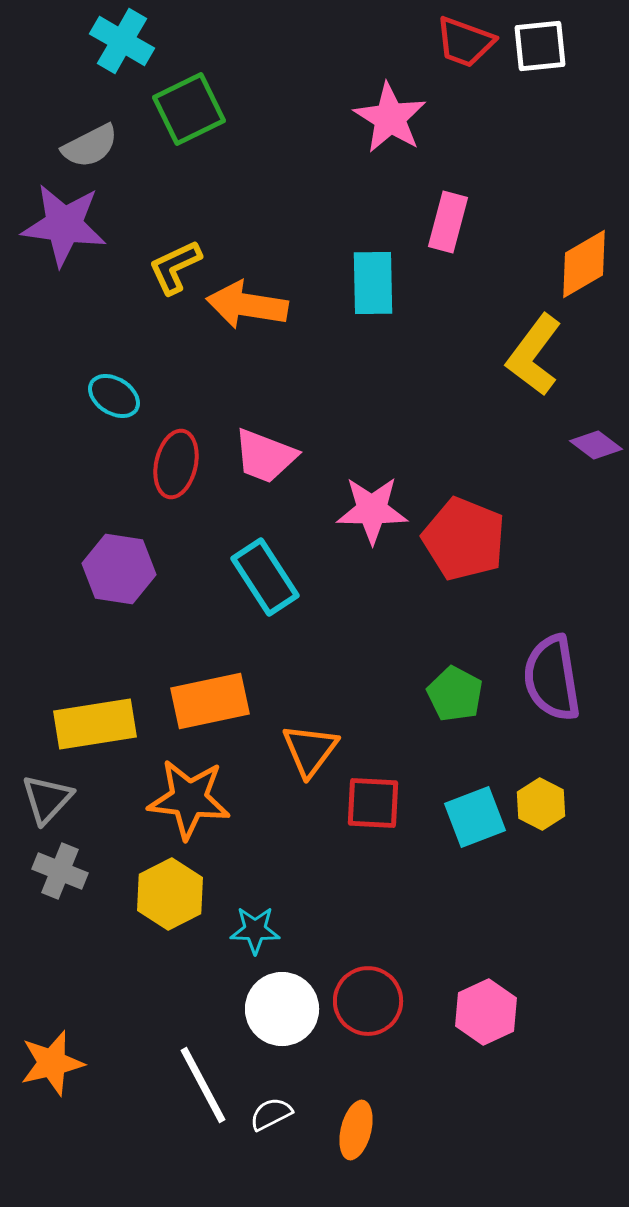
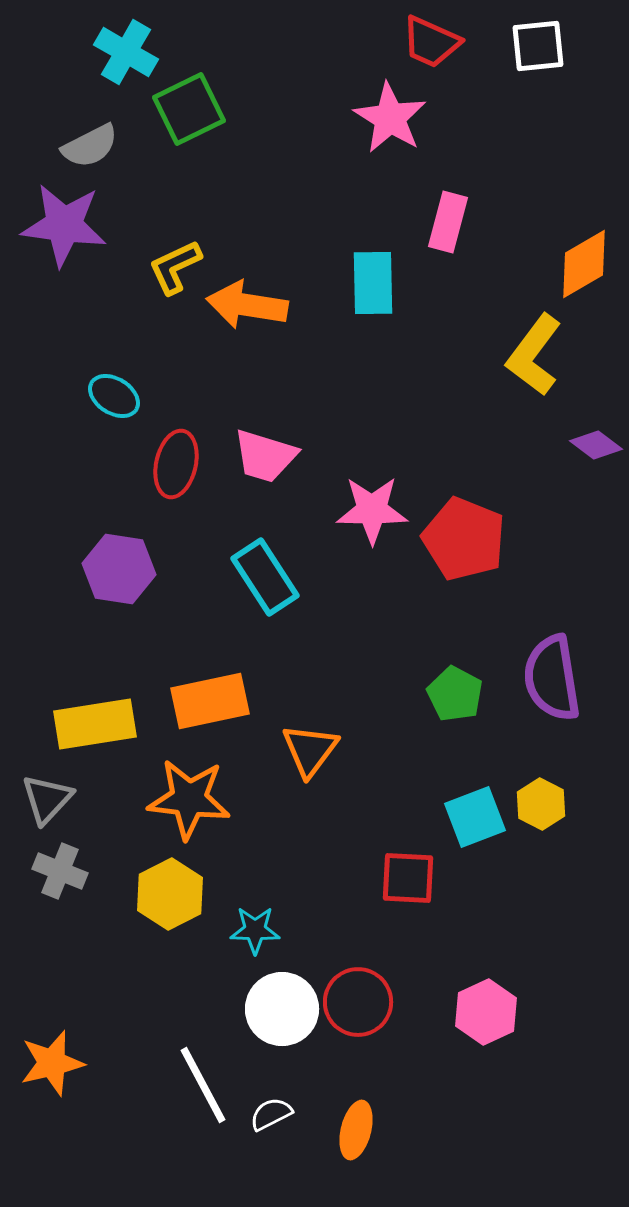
cyan cross at (122, 41): moved 4 px right, 11 px down
red trapezoid at (465, 42): moved 34 px left; rotated 4 degrees clockwise
white square at (540, 46): moved 2 px left
pink trapezoid at (265, 456): rotated 4 degrees counterclockwise
red square at (373, 803): moved 35 px right, 75 px down
red circle at (368, 1001): moved 10 px left, 1 px down
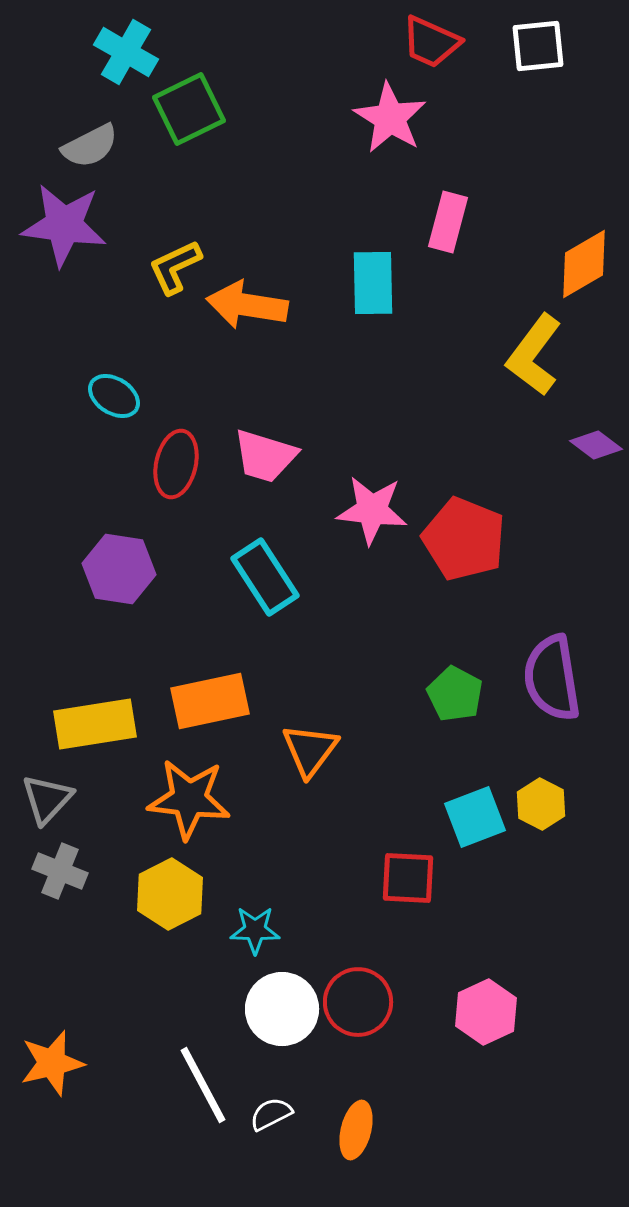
pink star at (372, 510): rotated 6 degrees clockwise
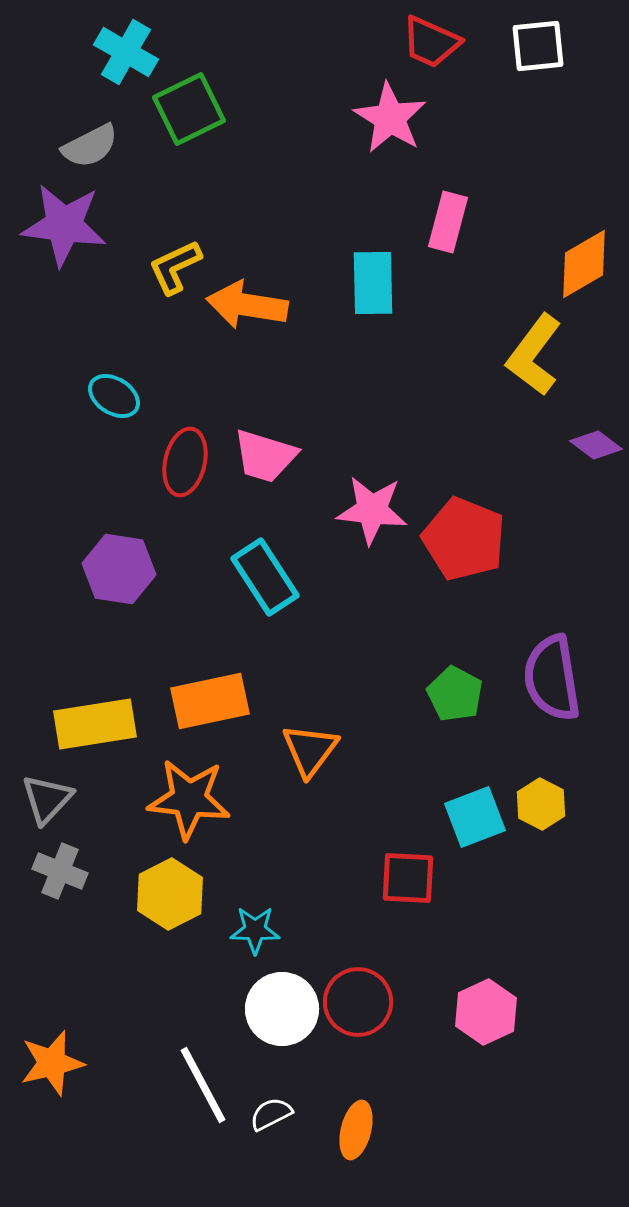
red ellipse at (176, 464): moved 9 px right, 2 px up
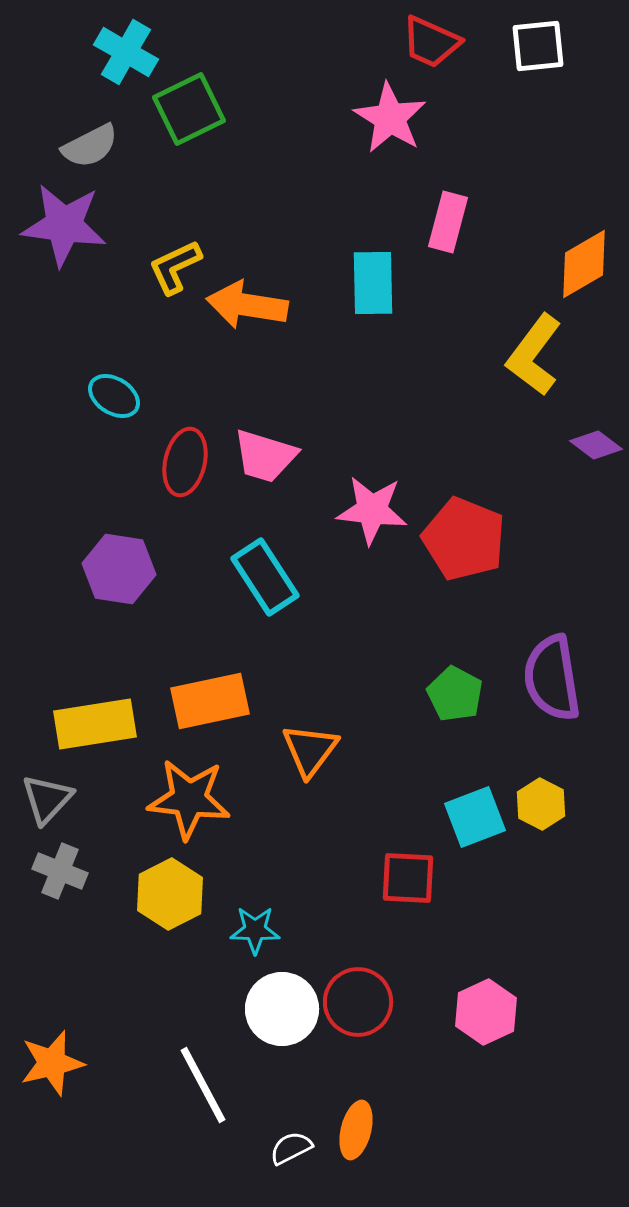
white semicircle at (271, 1114): moved 20 px right, 34 px down
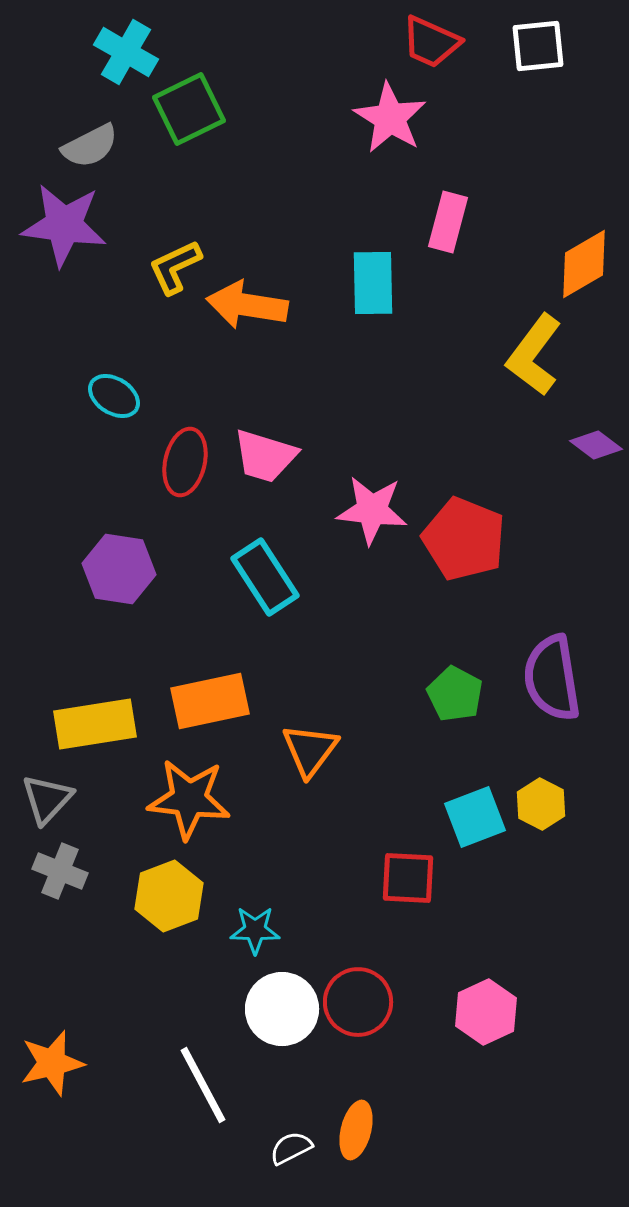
yellow hexagon at (170, 894): moved 1 px left, 2 px down; rotated 6 degrees clockwise
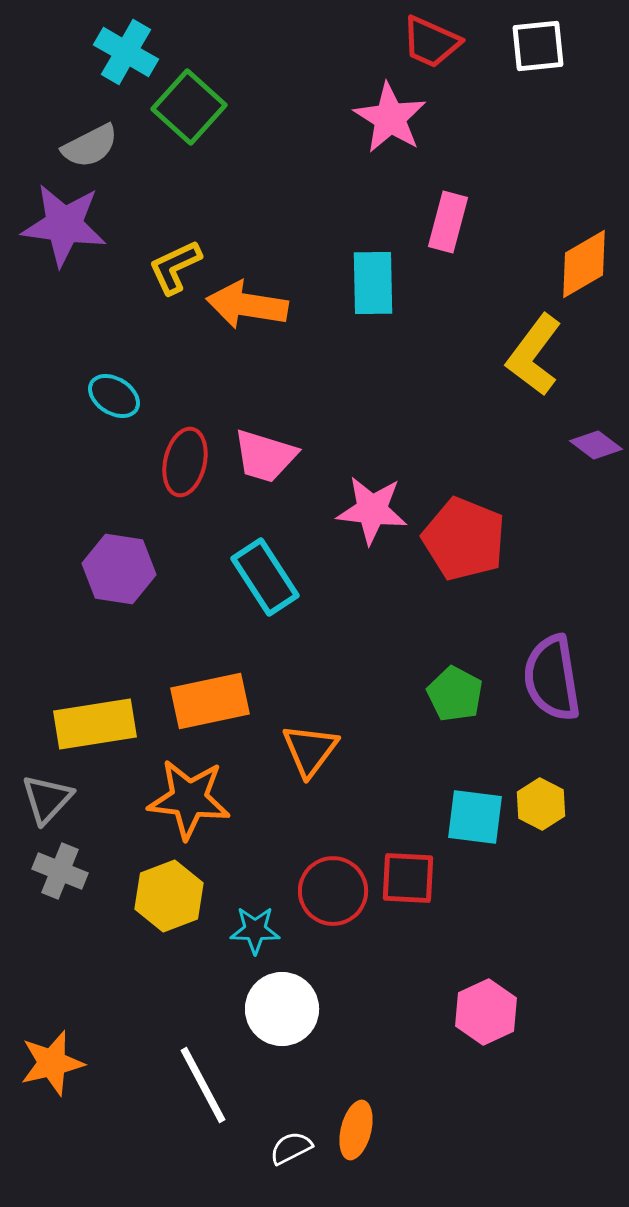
green square at (189, 109): moved 2 px up; rotated 22 degrees counterclockwise
cyan square at (475, 817): rotated 28 degrees clockwise
red circle at (358, 1002): moved 25 px left, 111 px up
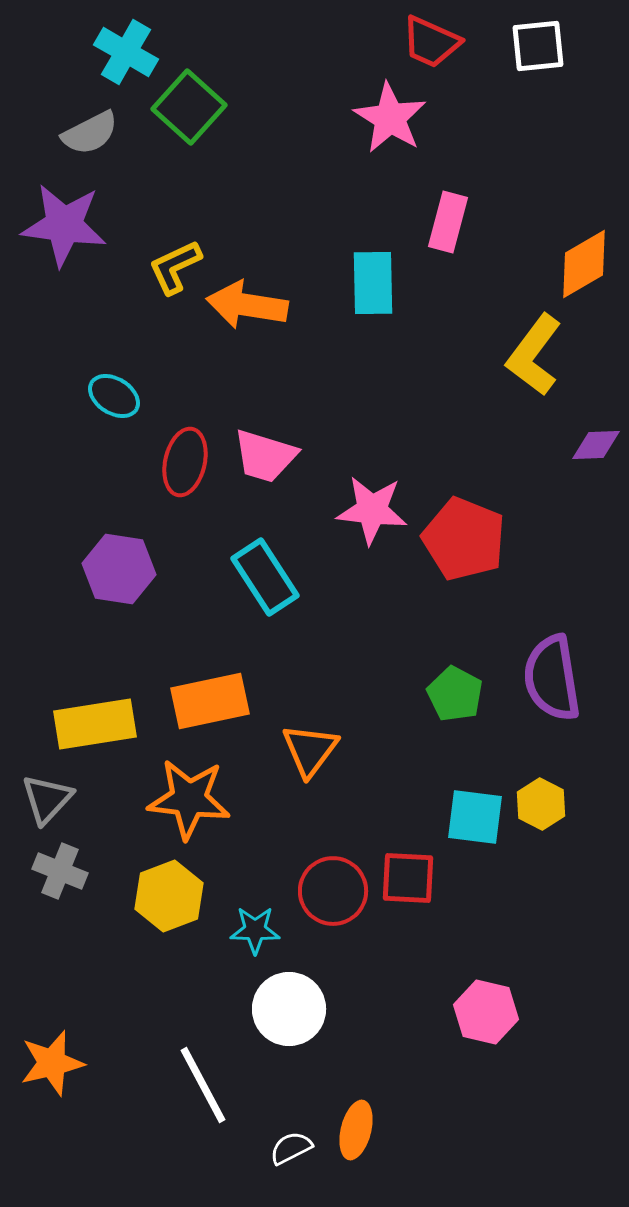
gray semicircle at (90, 146): moved 13 px up
purple diamond at (596, 445): rotated 39 degrees counterclockwise
white circle at (282, 1009): moved 7 px right
pink hexagon at (486, 1012): rotated 22 degrees counterclockwise
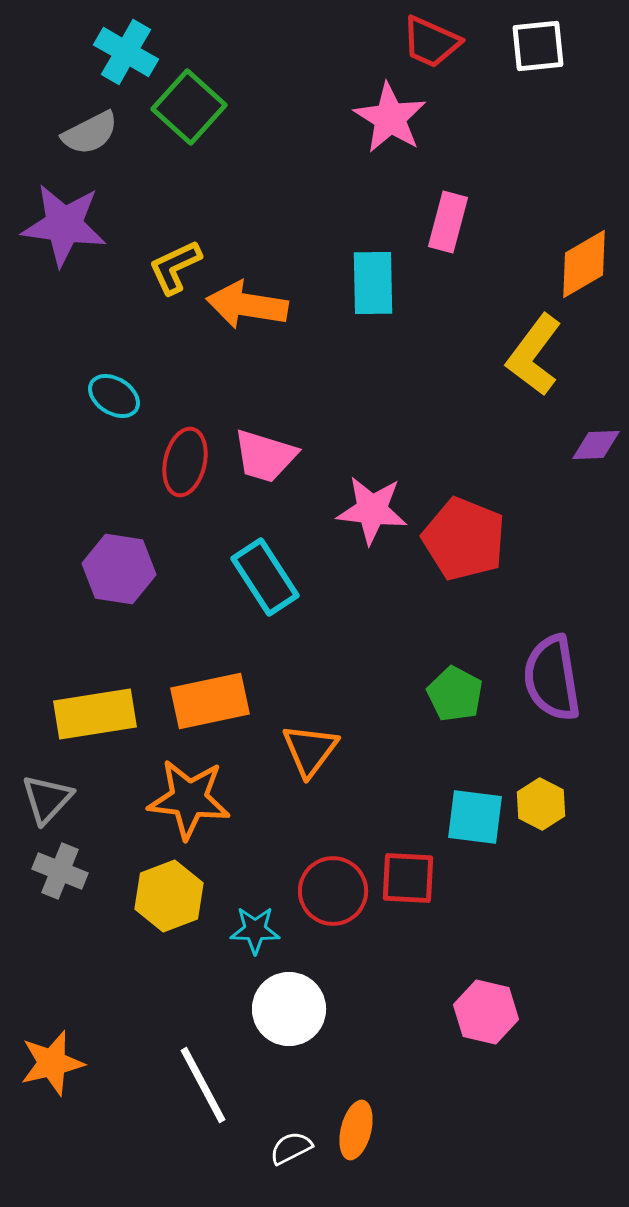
yellow rectangle at (95, 724): moved 10 px up
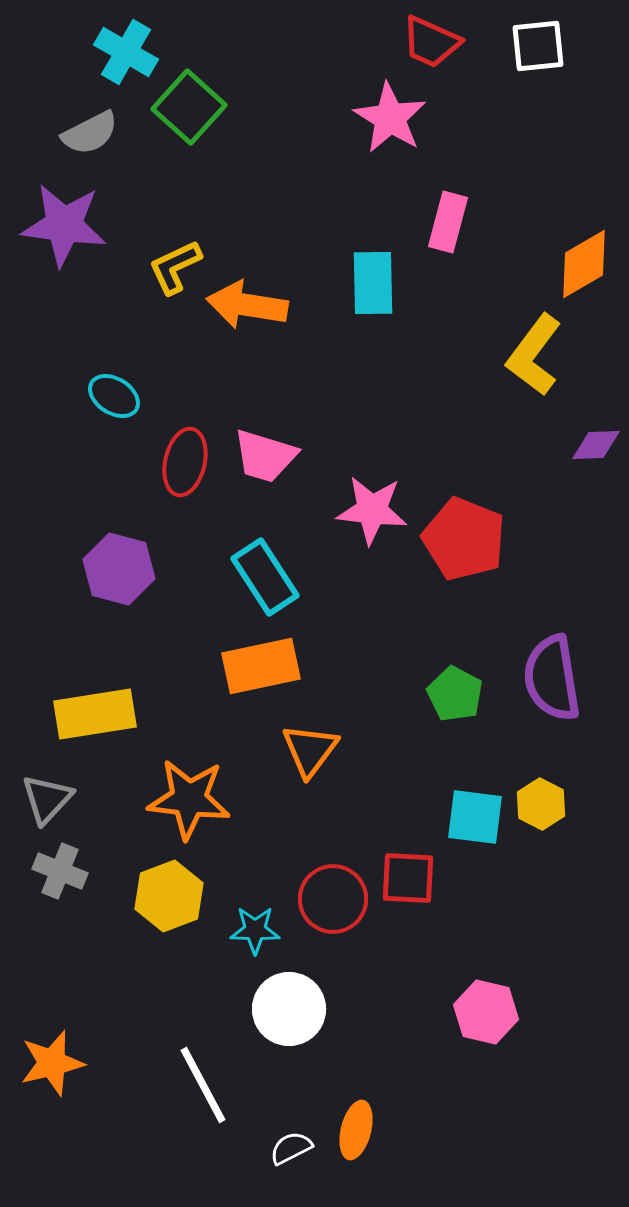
purple hexagon at (119, 569): rotated 6 degrees clockwise
orange rectangle at (210, 701): moved 51 px right, 35 px up
red circle at (333, 891): moved 8 px down
